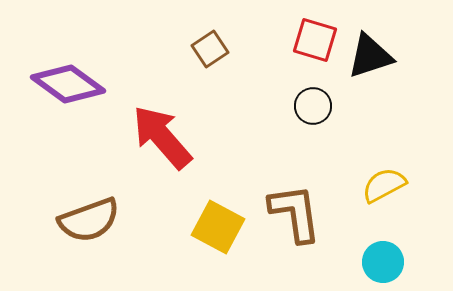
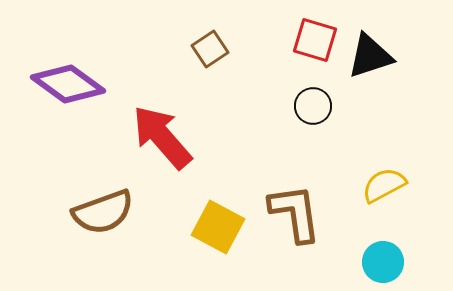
brown semicircle: moved 14 px right, 8 px up
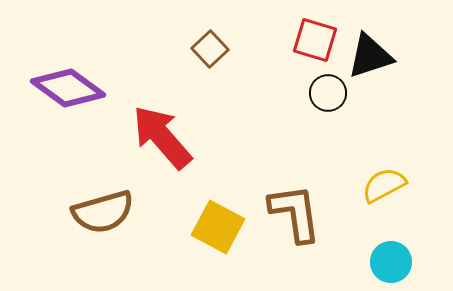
brown square: rotated 9 degrees counterclockwise
purple diamond: moved 4 px down
black circle: moved 15 px right, 13 px up
brown semicircle: rotated 4 degrees clockwise
cyan circle: moved 8 px right
